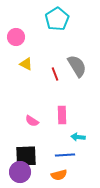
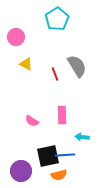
cyan arrow: moved 4 px right
black square: moved 22 px right; rotated 10 degrees counterclockwise
purple circle: moved 1 px right, 1 px up
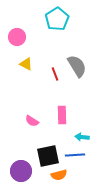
pink circle: moved 1 px right
blue line: moved 10 px right
